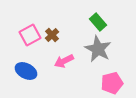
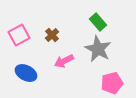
pink square: moved 11 px left
blue ellipse: moved 2 px down
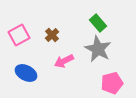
green rectangle: moved 1 px down
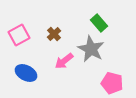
green rectangle: moved 1 px right
brown cross: moved 2 px right, 1 px up
gray star: moved 7 px left
pink arrow: rotated 12 degrees counterclockwise
pink pentagon: rotated 30 degrees clockwise
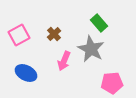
pink arrow: rotated 30 degrees counterclockwise
pink pentagon: rotated 20 degrees counterclockwise
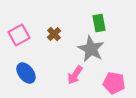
green rectangle: rotated 30 degrees clockwise
pink arrow: moved 11 px right, 14 px down; rotated 12 degrees clockwise
blue ellipse: rotated 25 degrees clockwise
pink pentagon: moved 2 px right; rotated 15 degrees clockwise
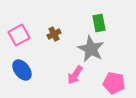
brown cross: rotated 16 degrees clockwise
blue ellipse: moved 4 px left, 3 px up
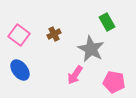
green rectangle: moved 8 px right, 1 px up; rotated 18 degrees counterclockwise
pink square: rotated 25 degrees counterclockwise
blue ellipse: moved 2 px left
pink pentagon: moved 1 px up
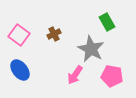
pink pentagon: moved 2 px left, 6 px up
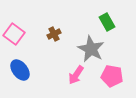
pink square: moved 5 px left, 1 px up
pink arrow: moved 1 px right
